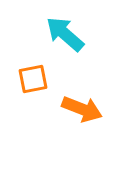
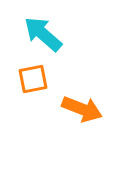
cyan arrow: moved 22 px left
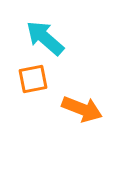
cyan arrow: moved 2 px right, 4 px down
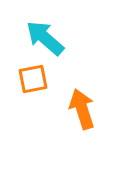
orange arrow: rotated 129 degrees counterclockwise
